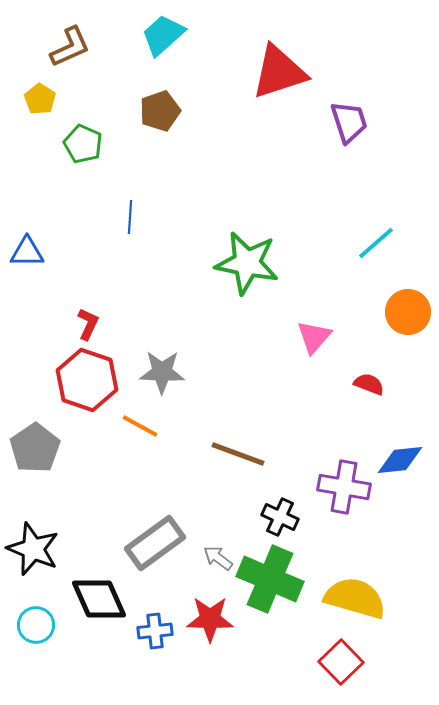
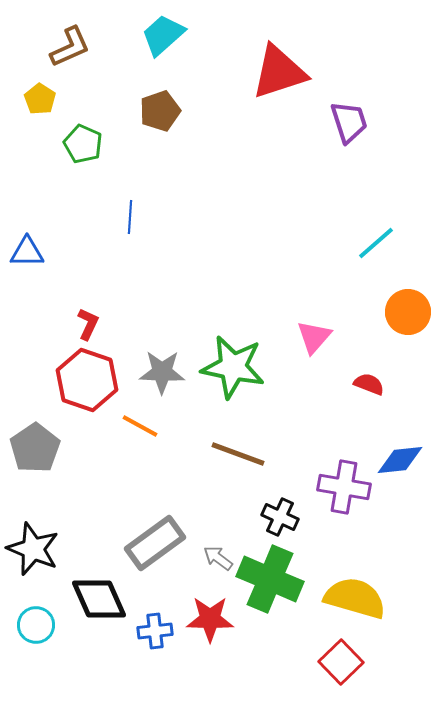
green star: moved 14 px left, 104 px down
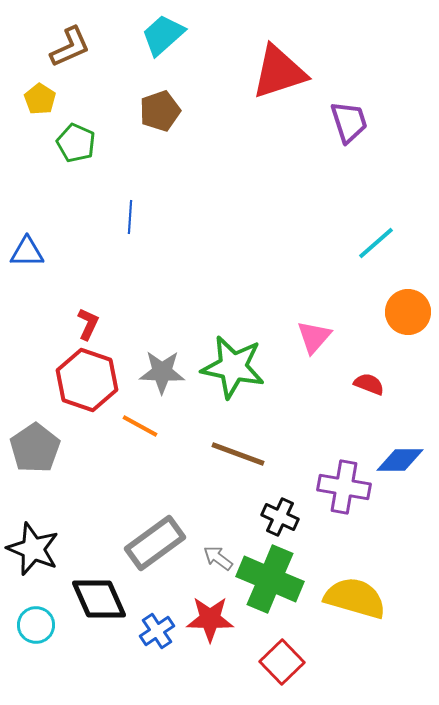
green pentagon: moved 7 px left, 1 px up
blue diamond: rotated 6 degrees clockwise
blue cross: moved 2 px right; rotated 28 degrees counterclockwise
red square: moved 59 px left
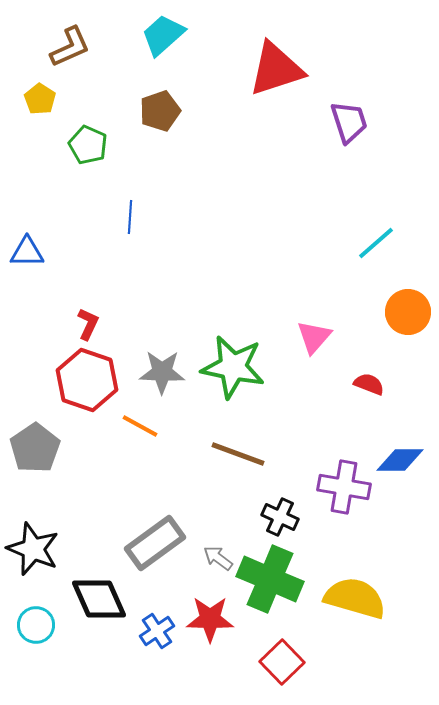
red triangle: moved 3 px left, 3 px up
green pentagon: moved 12 px right, 2 px down
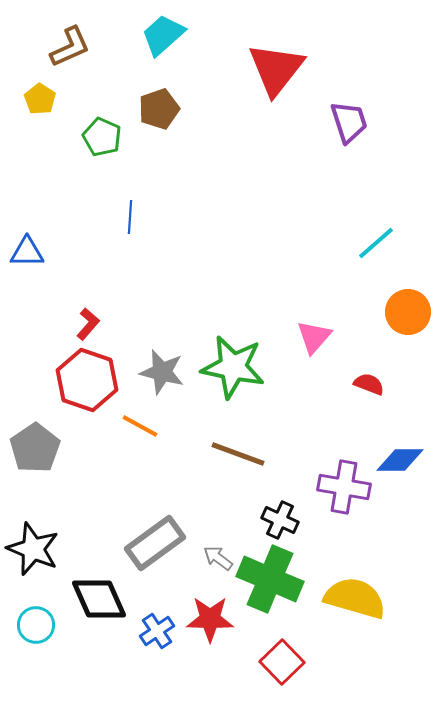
red triangle: rotated 34 degrees counterclockwise
brown pentagon: moved 1 px left, 2 px up
green pentagon: moved 14 px right, 8 px up
red L-shape: rotated 16 degrees clockwise
gray star: rotated 12 degrees clockwise
black cross: moved 3 px down
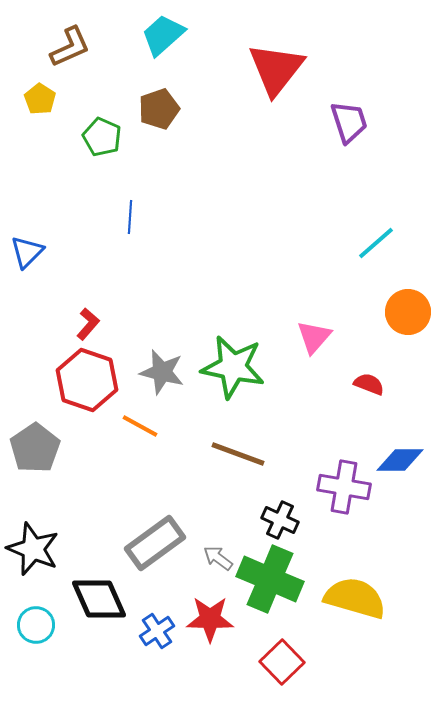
blue triangle: rotated 45 degrees counterclockwise
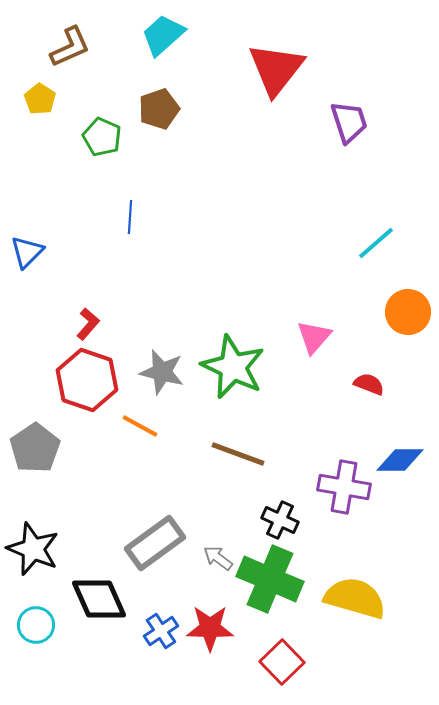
green star: rotated 14 degrees clockwise
red star: moved 9 px down
blue cross: moved 4 px right
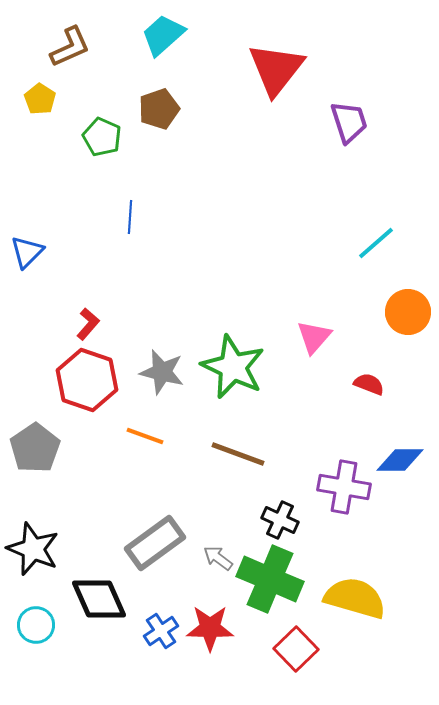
orange line: moved 5 px right, 10 px down; rotated 9 degrees counterclockwise
red square: moved 14 px right, 13 px up
